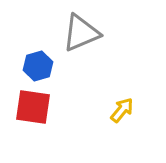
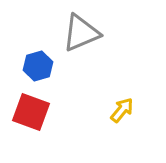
red square: moved 2 px left, 5 px down; rotated 12 degrees clockwise
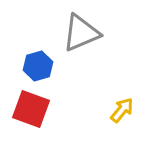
red square: moved 3 px up
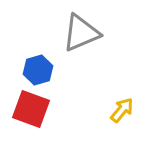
blue hexagon: moved 4 px down
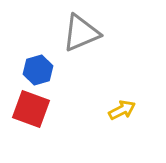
yellow arrow: rotated 24 degrees clockwise
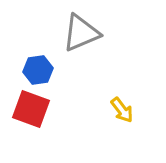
blue hexagon: rotated 8 degrees clockwise
yellow arrow: rotated 80 degrees clockwise
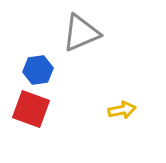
yellow arrow: rotated 64 degrees counterclockwise
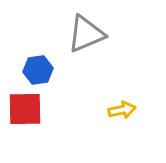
gray triangle: moved 5 px right, 1 px down
red square: moved 6 px left; rotated 21 degrees counterclockwise
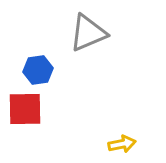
gray triangle: moved 2 px right, 1 px up
yellow arrow: moved 34 px down
